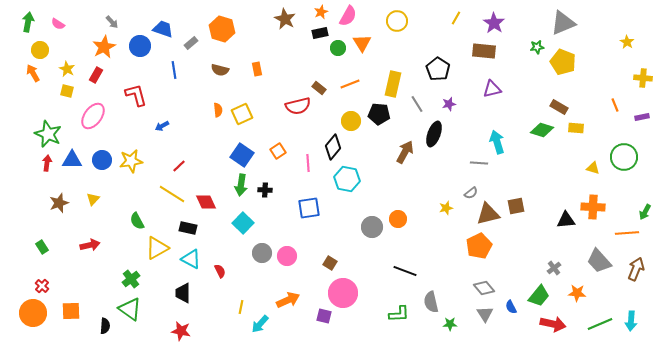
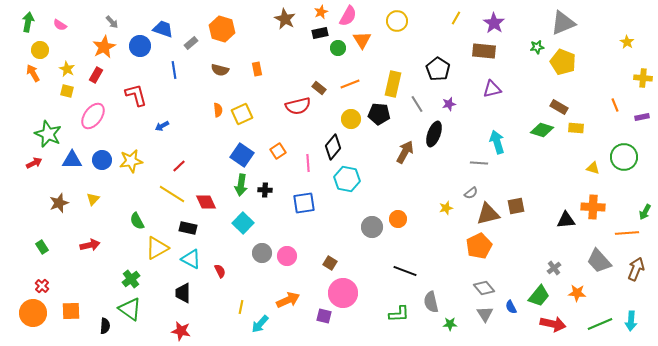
pink semicircle at (58, 24): moved 2 px right, 1 px down
orange triangle at (362, 43): moved 3 px up
yellow circle at (351, 121): moved 2 px up
red arrow at (47, 163): moved 13 px left; rotated 56 degrees clockwise
blue square at (309, 208): moved 5 px left, 5 px up
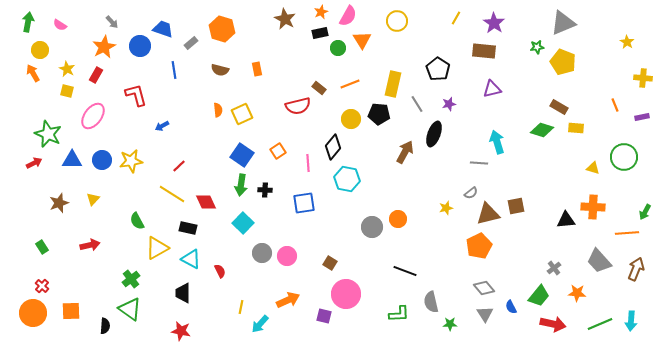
pink circle at (343, 293): moved 3 px right, 1 px down
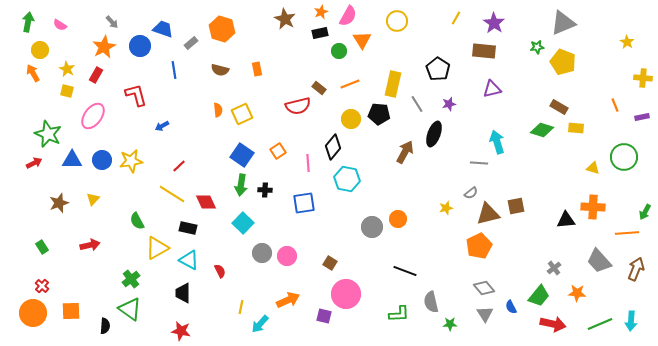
green circle at (338, 48): moved 1 px right, 3 px down
cyan triangle at (191, 259): moved 2 px left, 1 px down
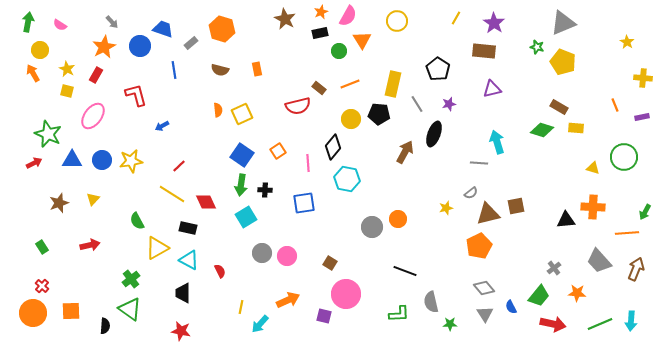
green star at (537, 47): rotated 24 degrees clockwise
cyan square at (243, 223): moved 3 px right, 6 px up; rotated 15 degrees clockwise
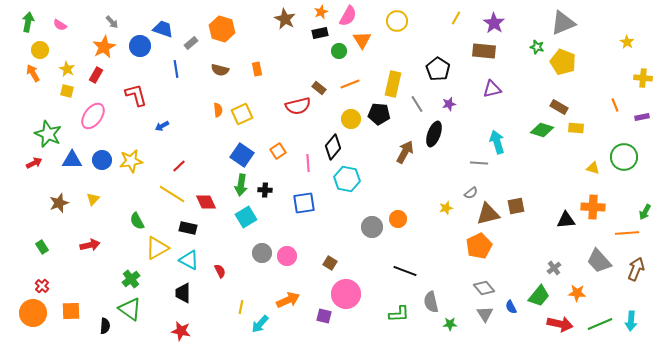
blue line at (174, 70): moved 2 px right, 1 px up
red arrow at (553, 324): moved 7 px right
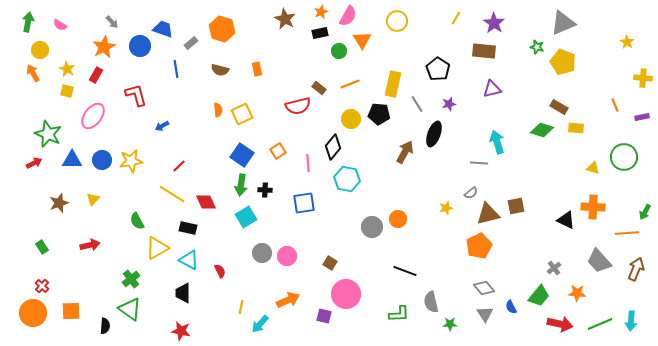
black triangle at (566, 220): rotated 30 degrees clockwise
